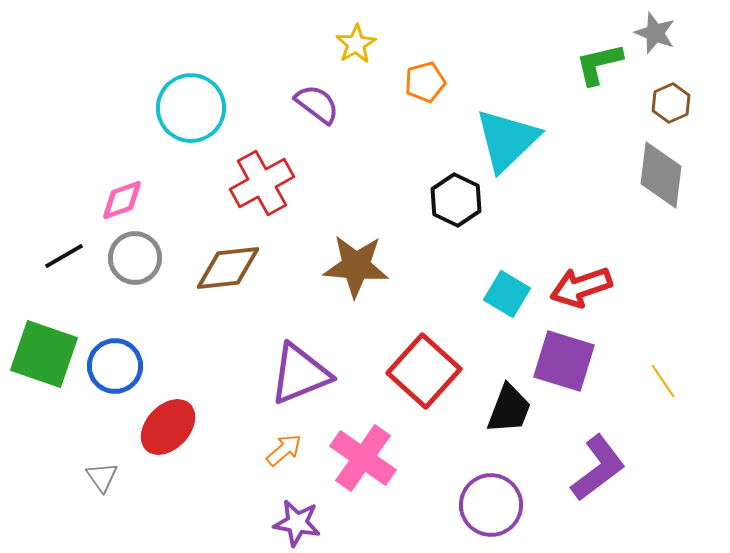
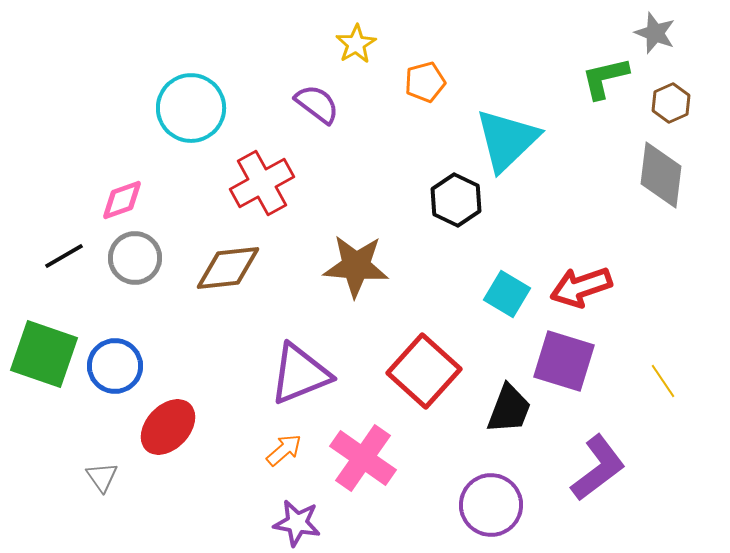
green L-shape: moved 6 px right, 14 px down
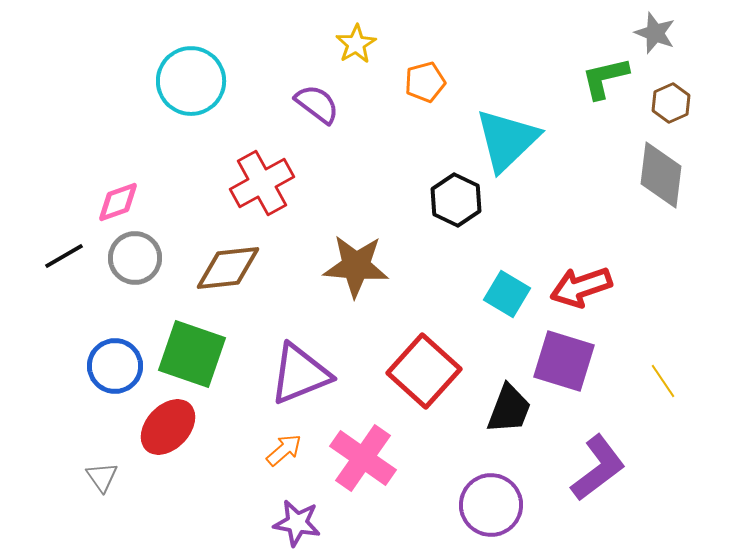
cyan circle: moved 27 px up
pink diamond: moved 4 px left, 2 px down
green square: moved 148 px right
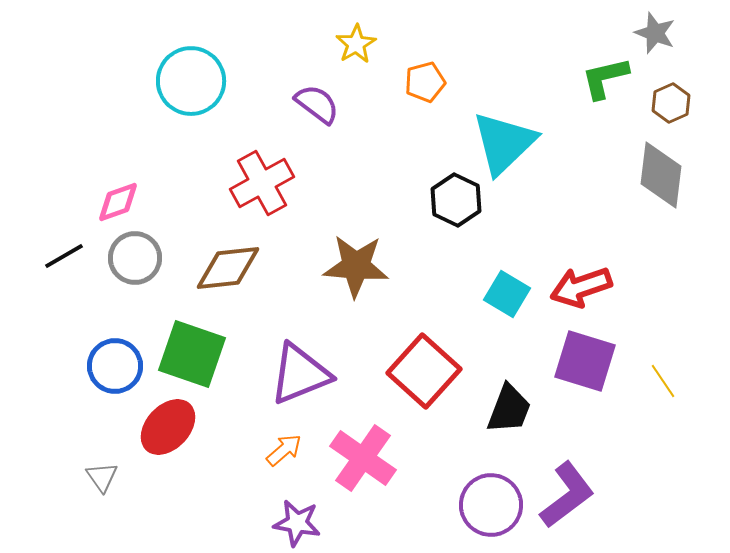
cyan triangle: moved 3 px left, 3 px down
purple square: moved 21 px right
purple L-shape: moved 31 px left, 27 px down
